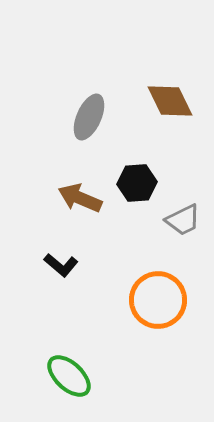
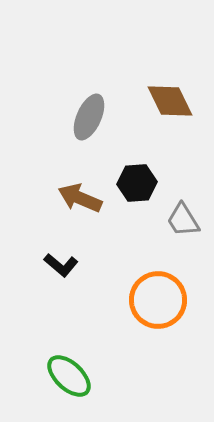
gray trapezoid: rotated 84 degrees clockwise
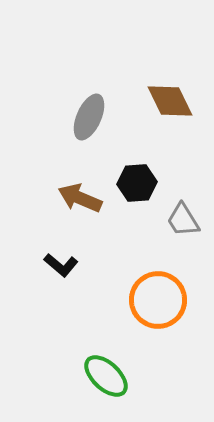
green ellipse: moved 37 px right
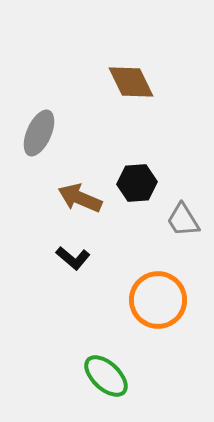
brown diamond: moved 39 px left, 19 px up
gray ellipse: moved 50 px left, 16 px down
black L-shape: moved 12 px right, 7 px up
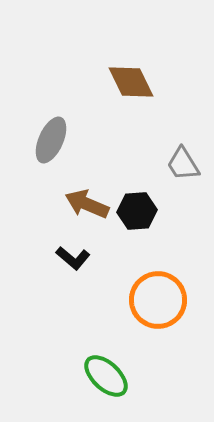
gray ellipse: moved 12 px right, 7 px down
black hexagon: moved 28 px down
brown arrow: moved 7 px right, 6 px down
gray trapezoid: moved 56 px up
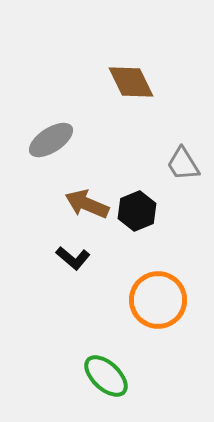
gray ellipse: rotated 33 degrees clockwise
black hexagon: rotated 18 degrees counterclockwise
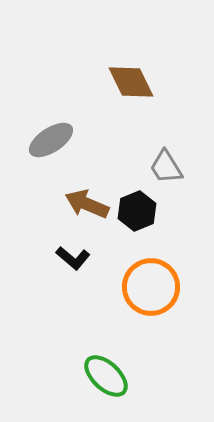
gray trapezoid: moved 17 px left, 3 px down
orange circle: moved 7 px left, 13 px up
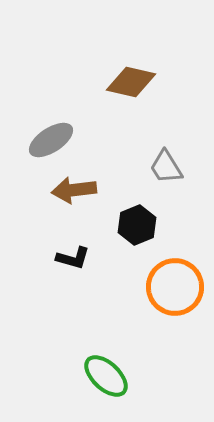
brown diamond: rotated 51 degrees counterclockwise
brown arrow: moved 13 px left, 14 px up; rotated 30 degrees counterclockwise
black hexagon: moved 14 px down
black L-shape: rotated 24 degrees counterclockwise
orange circle: moved 24 px right
